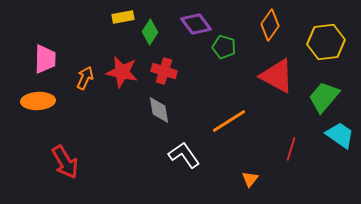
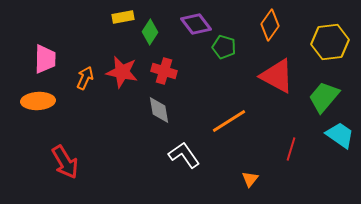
yellow hexagon: moved 4 px right
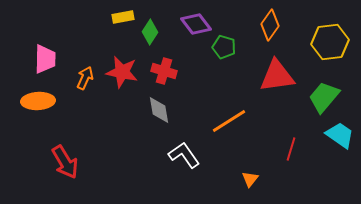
red triangle: rotated 36 degrees counterclockwise
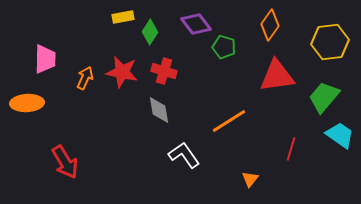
orange ellipse: moved 11 px left, 2 px down
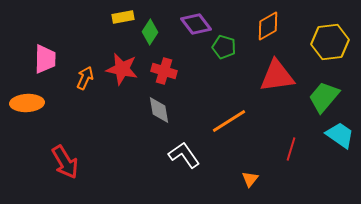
orange diamond: moved 2 px left, 1 px down; rotated 24 degrees clockwise
red star: moved 3 px up
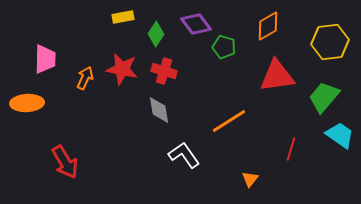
green diamond: moved 6 px right, 2 px down
